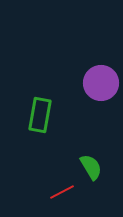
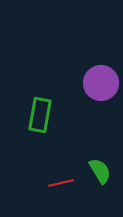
green semicircle: moved 9 px right, 4 px down
red line: moved 1 px left, 9 px up; rotated 15 degrees clockwise
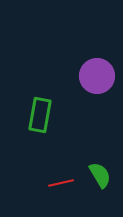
purple circle: moved 4 px left, 7 px up
green semicircle: moved 4 px down
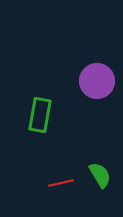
purple circle: moved 5 px down
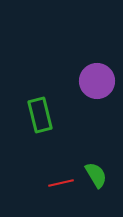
green rectangle: rotated 24 degrees counterclockwise
green semicircle: moved 4 px left
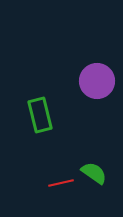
green semicircle: moved 2 px left, 2 px up; rotated 24 degrees counterclockwise
